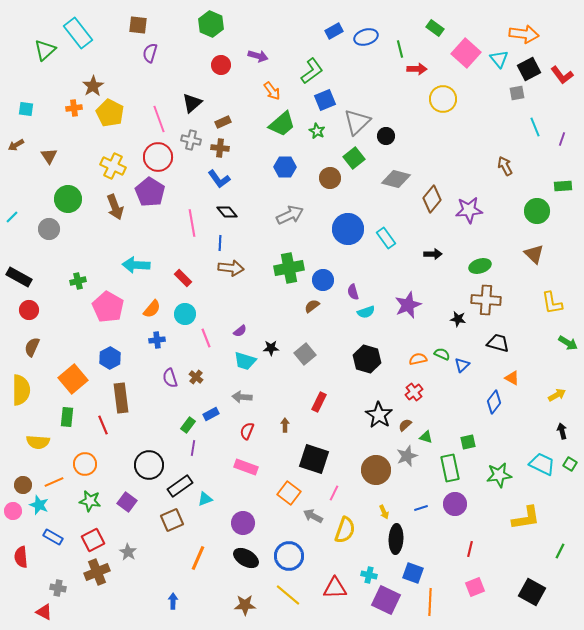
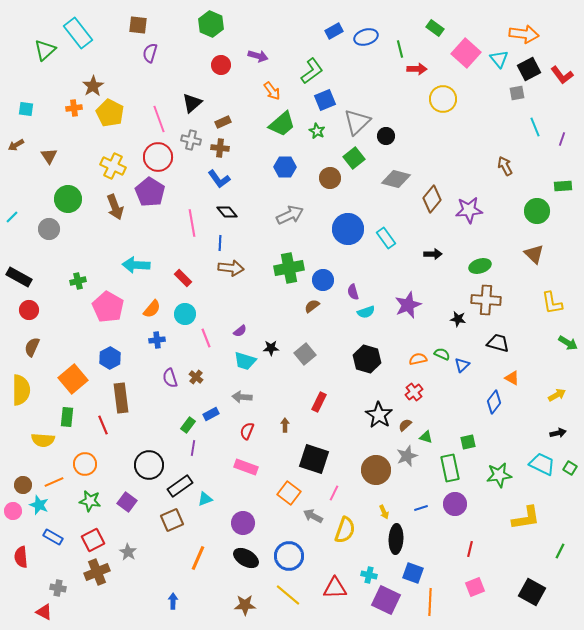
black arrow at (562, 431): moved 4 px left, 2 px down; rotated 91 degrees clockwise
yellow semicircle at (38, 442): moved 5 px right, 2 px up
green square at (570, 464): moved 4 px down
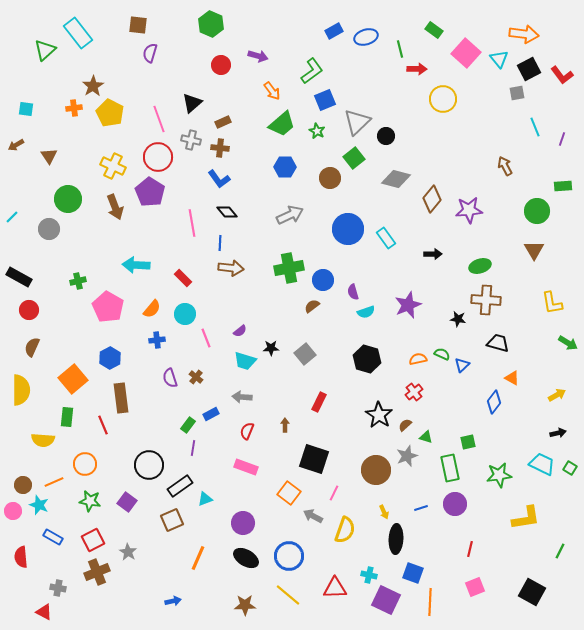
green rectangle at (435, 28): moved 1 px left, 2 px down
brown triangle at (534, 254): moved 4 px up; rotated 15 degrees clockwise
blue arrow at (173, 601): rotated 77 degrees clockwise
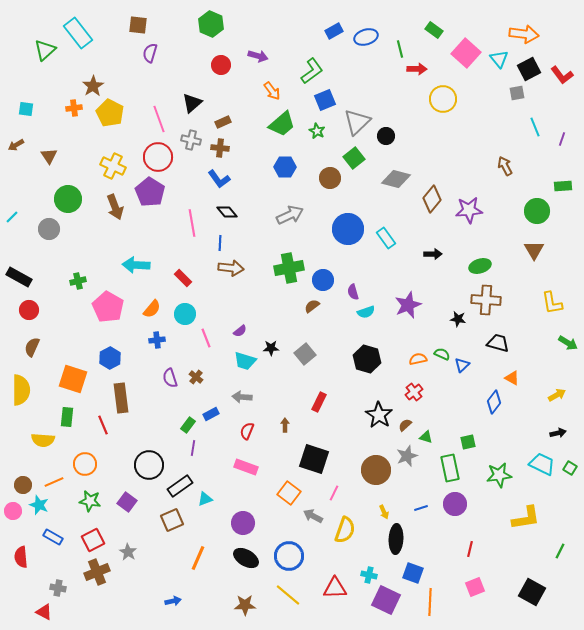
orange square at (73, 379): rotated 32 degrees counterclockwise
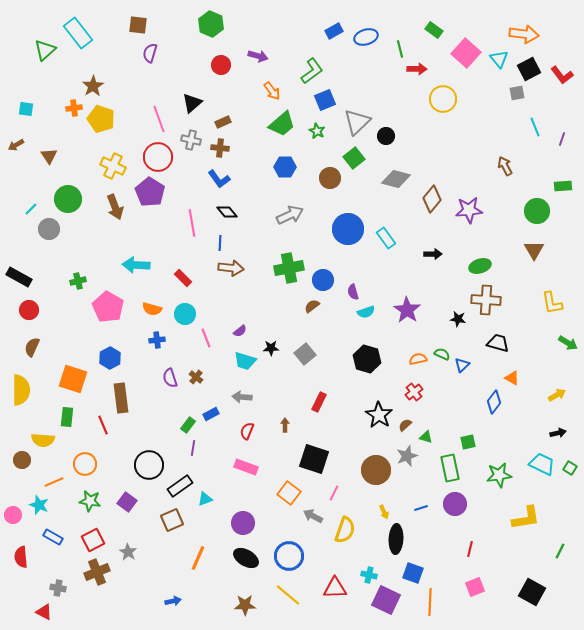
yellow pentagon at (110, 113): moved 9 px left, 6 px down; rotated 8 degrees counterclockwise
cyan line at (12, 217): moved 19 px right, 8 px up
purple star at (408, 305): moved 1 px left, 5 px down; rotated 16 degrees counterclockwise
orange semicircle at (152, 309): rotated 66 degrees clockwise
brown circle at (23, 485): moved 1 px left, 25 px up
pink circle at (13, 511): moved 4 px down
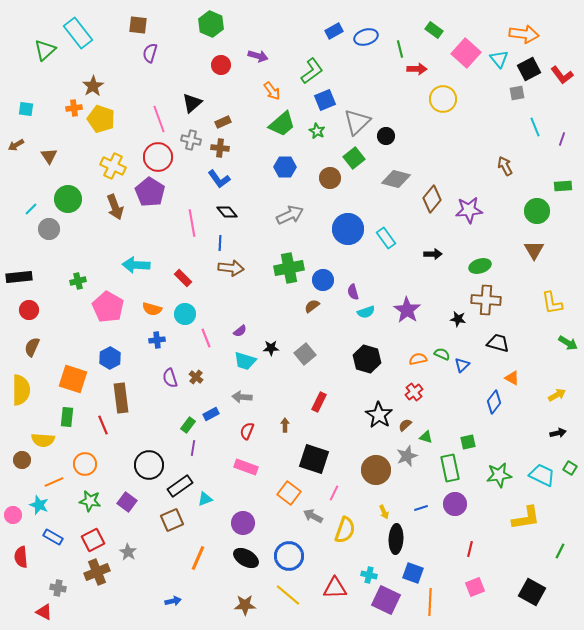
black rectangle at (19, 277): rotated 35 degrees counterclockwise
cyan trapezoid at (542, 464): moved 11 px down
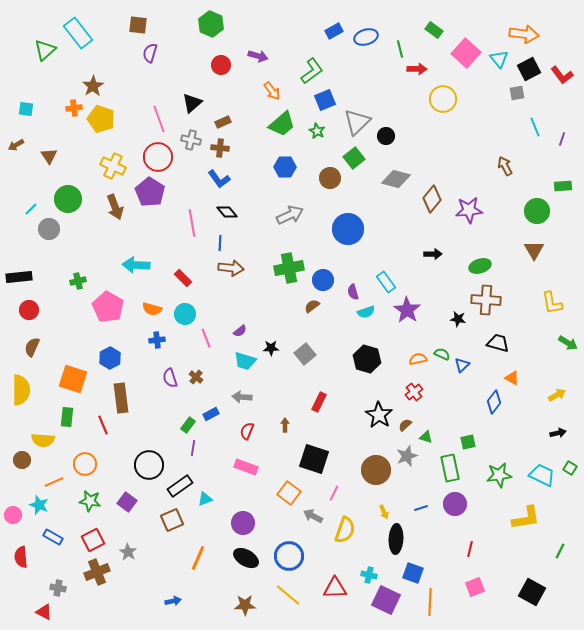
cyan rectangle at (386, 238): moved 44 px down
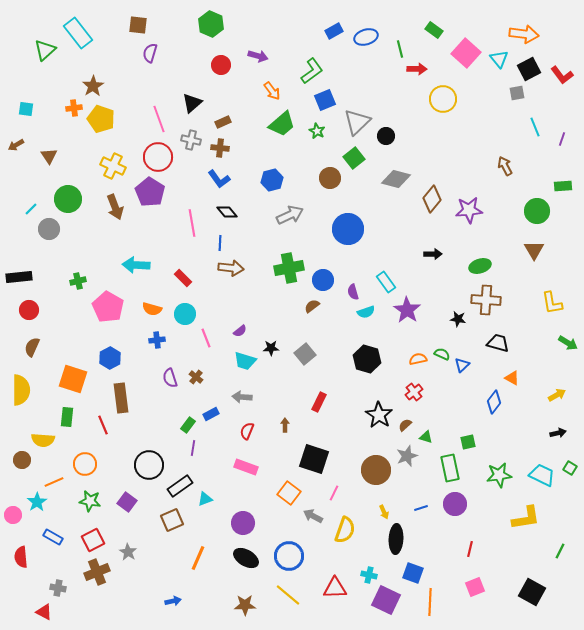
blue hexagon at (285, 167): moved 13 px left, 13 px down; rotated 15 degrees counterclockwise
cyan star at (39, 505): moved 2 px left, 3 px up; rotated 18 degrees clockwise
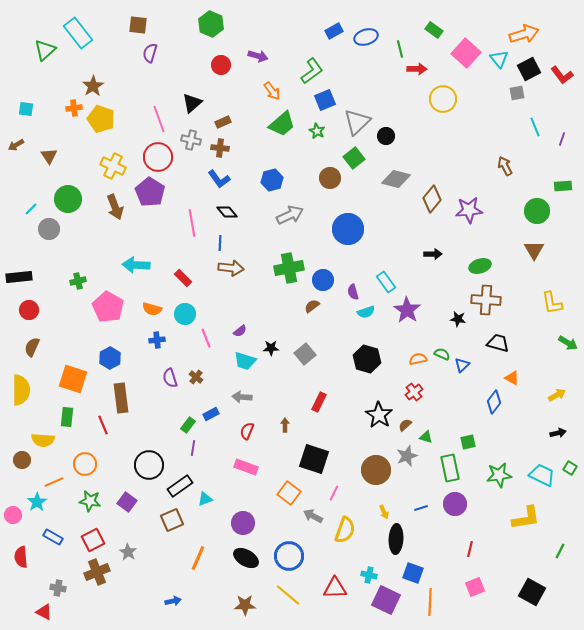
orange arrow at (524, 34): rotated 24 degrees counterclockwise
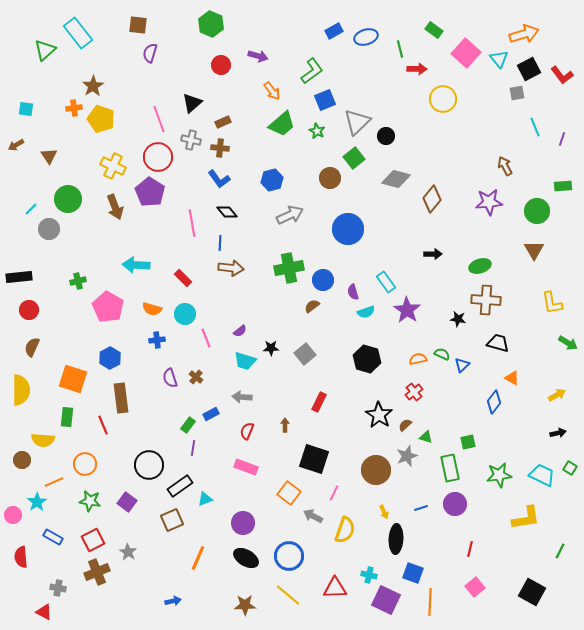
purple star at (469, 210): moved 20 px right, 8 px up
pink square at (475, 587): rotated 18 degrees counterclockwise
